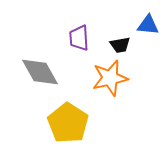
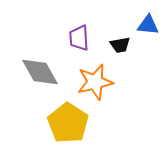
orange star: moved 15 px left, 4 px down
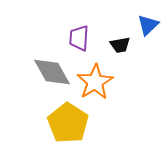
blue triangle: rotated 50 degrees counterclockwise
purple trapezoid: rotated 8 degrees clockwise
gray diamond: moved 12 px right
orange star: rotated 18 degrees counterclockwise
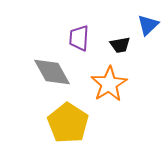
orange star: moved 14 px right, 2 px down
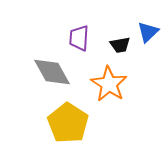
blue triangle: moved 7 px down
orange star: rotated 9 degrees counterclockwise
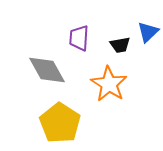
gray diamond: moved 5 px left, 2 px up
yellow pentagon: moved 8 px left
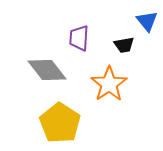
blue triangle: moved 1 px left, 11 px up; rotated 25 degrees counterclockwise
black trapezoid: moved 4 px right
gray diamond: rotated 9 degrees counterclockwise
orange star: rotated 6 degrees clockwise
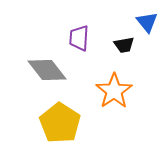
blue triangle: moved 1 px down
orange star: moved 5 px right, 7 px down
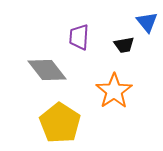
purple trapezoid: moved 1 px up
